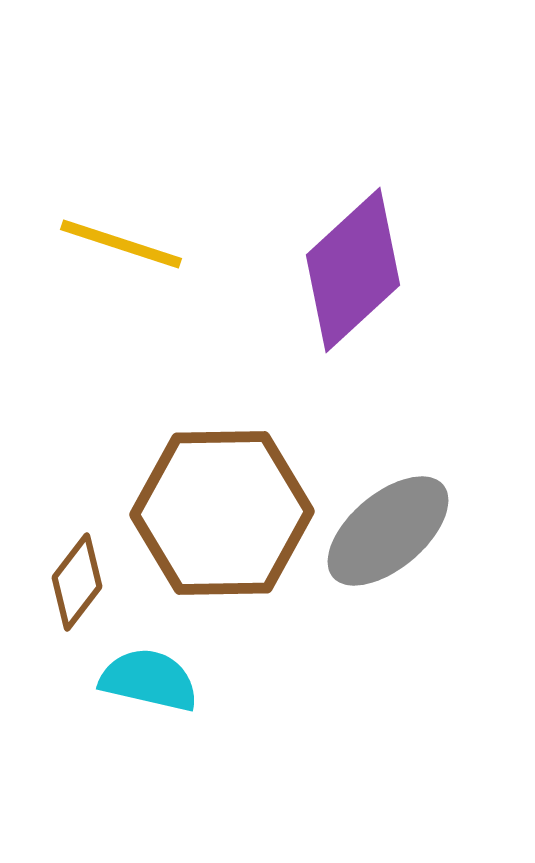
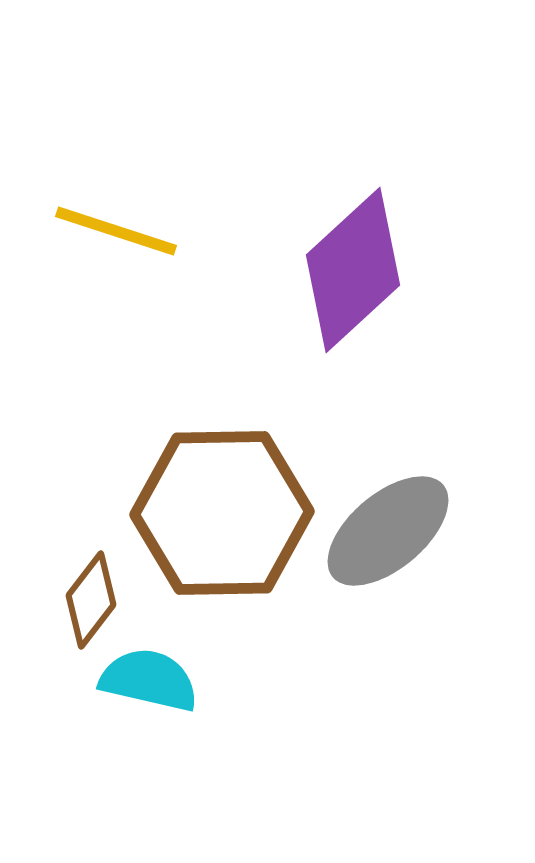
yellow line: moved 5 px left, 13 px up
brown diamond: moved 14 px right, 18 px down
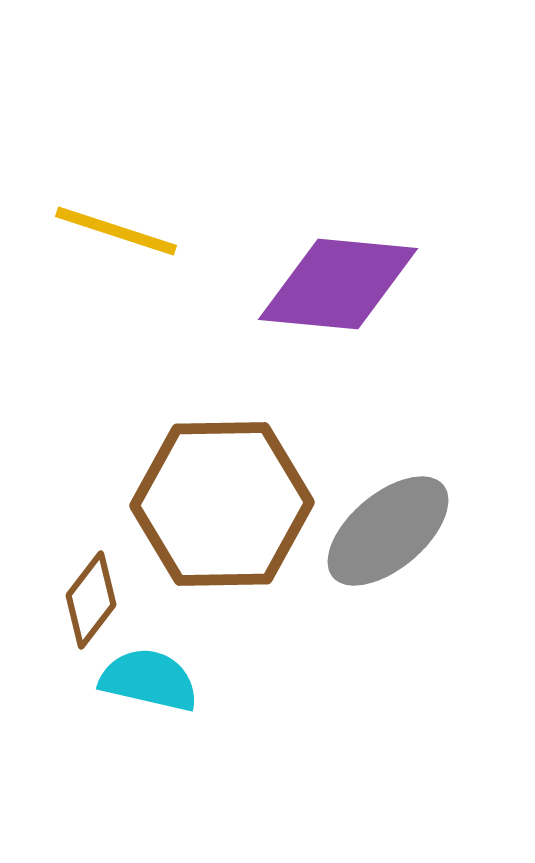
purple diamond: moved 15 px left, 14 px down; rotated 48 degrees clockwise
brown hexagon: moved 9 px up
